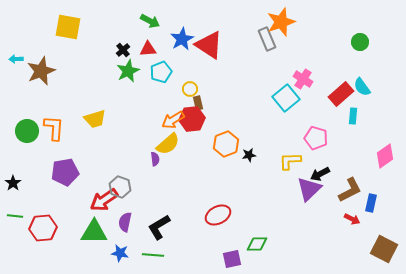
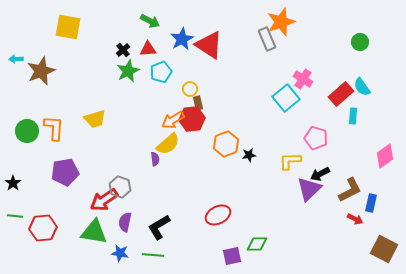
red arrow at (352, 219): moved 3 px right
green triangle at (94, 232): rotated 8 degrees clockwise
purple square at (232, 259): moved 3 px up
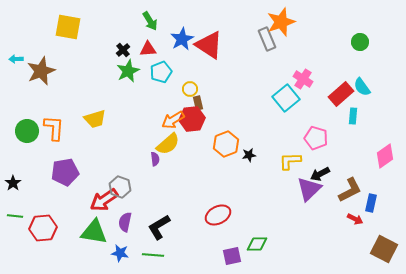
green arrow at (150, 21): rotated 30 degrees clockwise
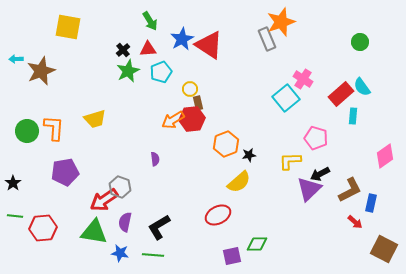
yellow semicircle at (168, 144): moved 71 px right, 38 px down
red arrow at (355, 219): moved 3 px down; rotated 14 degrees clockwise
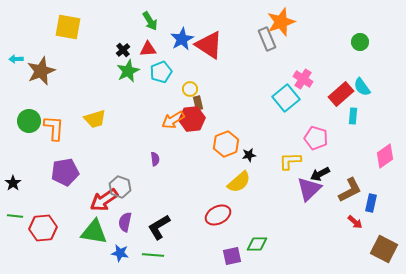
green circle at (27, 131): moved 2 px right, 10 px up
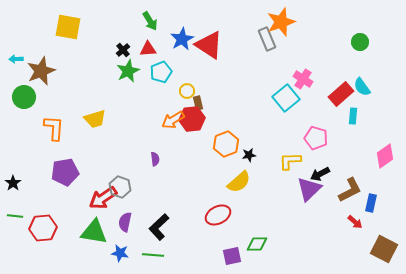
yellow circle at (190, 89): moved 3 px left, 2 px down
green circle at (29, 121): moved 5 px left, 24 px up
red arrow at (104, 200): moved 1 px left, 2 px up
black L-shape at (159, 227): rotated 12 degrees counterclockwise
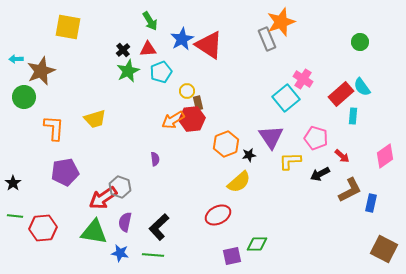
purple triangle at (309, 189): moved 38 px left, 52 px up; rotated 20 degrees counterclockwise
red arrow at (355, 222): moved 13 px left, 66 px up
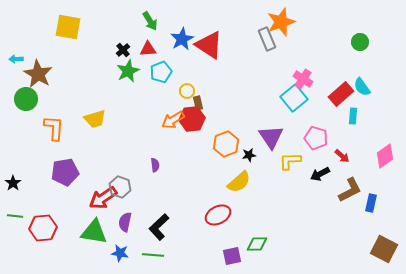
brown star at (41, 71): moved 3 px left, 3 px down; rotated 20 degrees counterclockwise
green circle at (24, 97): moved 2 px right, 2 px down
cyan square at (286, 98): moved 8 px right
purple semicircle at (155, 159): moved 6 px down
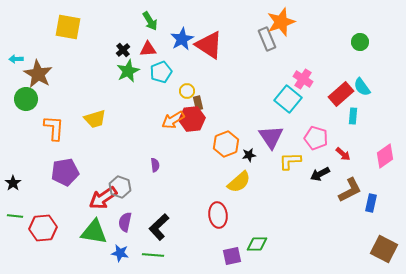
cyan square at (294, 98): moved 6 px left, 1 px down; rotated 12 degrees counterclockwise
red arrow at (342, 156): moved 1 px right, 2 px up
red ellipse at (218, 215): rotated 70 degrees counterclockwise
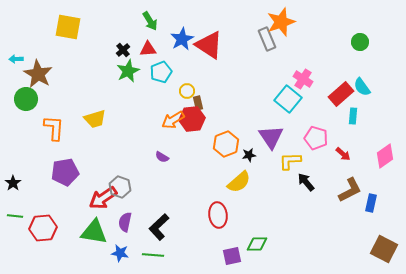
purple semicircle at (155, 165): moved 7 px right, 8 px up; rotated 128 degrees clockwise
black arrow at (320, 174): moved 14 px left, 8 px down; rotated 78 degrees clockwise
